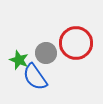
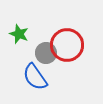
red circle: moved 9 px left, 2 px down
green star: moved 26 px up
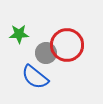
green star: rotated 24 degrees counterclockwise
blue semicircle: rotated 16 degrees counterclockwise
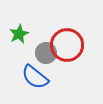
green star: rotated 24 degrees counterclockwise
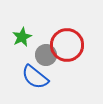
green star: moved 3 px right, 3 px down
gray circle: moved 2 px down
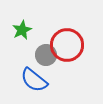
green star: moved 7 px up
blue semicircle: moved 1 px left, 3 px down
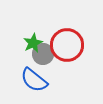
green star: moved 11 px right, 13 px down
gray circle: moved 3 px left, 1 px up
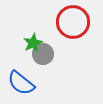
red circle: moved 6 px right, 23 px up
blue semicircle: moved 13 px left, 3 px down
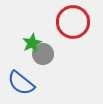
green star: moved 1 px left
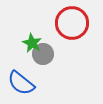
red circle: moved 1 px left, 1 px down
green star: rotated 18 degrees counterclockwise
